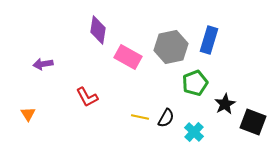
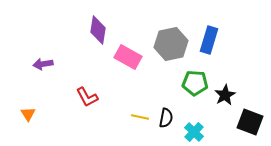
gray hexagon: moved 3 px up
green pentagon: rotated 25 degrees clockwise
black star: moved 9 px up
black semicircle: rotated 18 degrees counterclockwise
black square: moved 3 px left
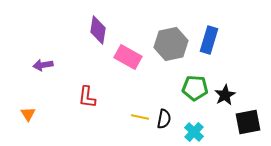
purple arrow: moved 1 px down
green pentagon: moved 5 px down
red L-shape: rotated 35 degrees clockwise
black semicircle: moved 2 px left, 1 px down
black square: moved 2 px left; rotated 32 degrees counterclockwise
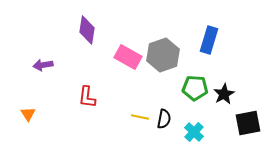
purple diamond: moved 11 px left
gray hexagon: moved 8 px left, 11 px down; rotated 8 degrees counterclockwise
black star: moved 1 px left, 1 px up
black square: moved 1 px down
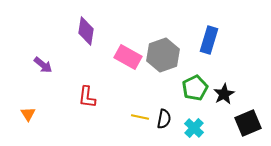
purple diamond: moved 1 px left, 1 px down
purple arrow: rotated 132 degrees counterclockwise
green pentagon: rotated 30 degrees counterclockwise
black square: rotated 12 degrees counterclockwise
cyan cross: moved 4 px up
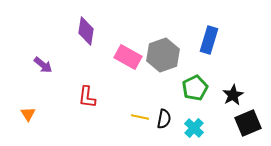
black star: moved 9 px right, 1 px down
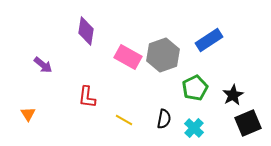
blue rectangle: rotated 40 degrees clockwise
yellow line: moved 16 px left, 3 px down; rotated 18 degrees clockwise
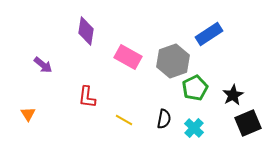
blue rectangle: moved 6 px up
gray hexagon: moved 10 px right, 6 px down
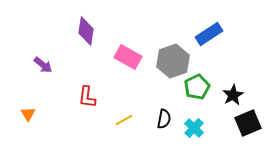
green pentagon: moved 2 px right, 1 px up
yellow line: rotated 60 degrees counterclockwise
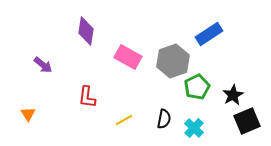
black square: moved 1 px left, 2 px up
